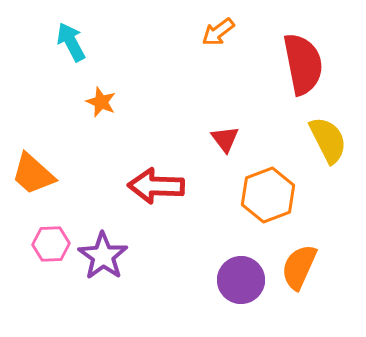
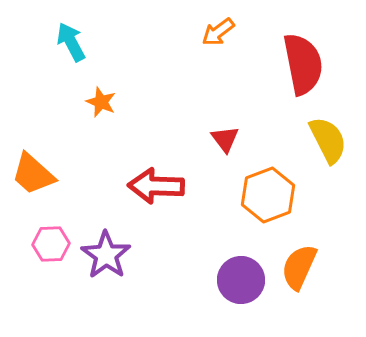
purple star: moved 3 px right, 1 px up
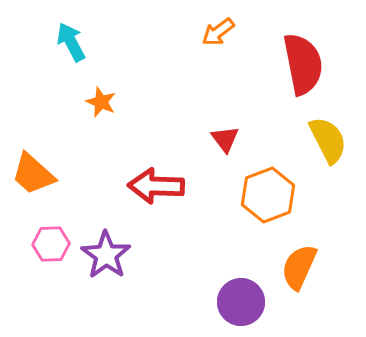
purple circle: moved 22 px down
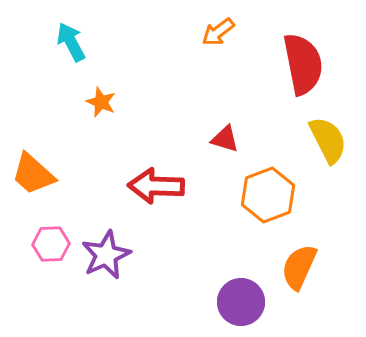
red triangle: rotated 36 degrees counterclockwise
purple star: rotated 12 degrees clockwise
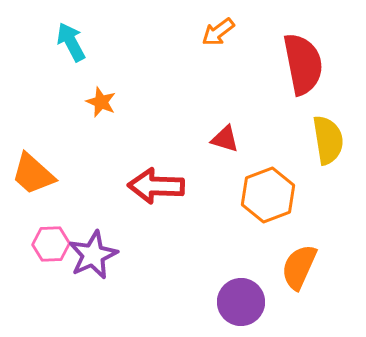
yellow semicircle: rotated 18 degrees clockwise
purple star: moved 13 px left
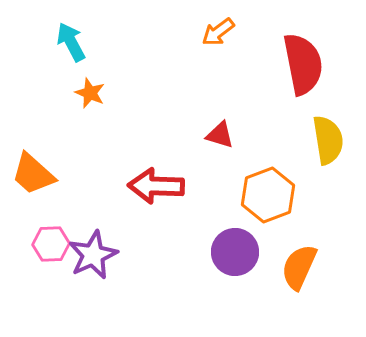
orange star: moved 11 px left, 9 px up
red triangle: moved 5 px left, 4 px up
purple circle: moved 6 px left, 50 px up
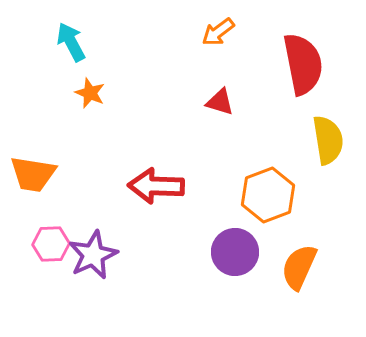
red triangle: moved 33 px up
orange trapezoid: rotated 33 degrees counterclockwise
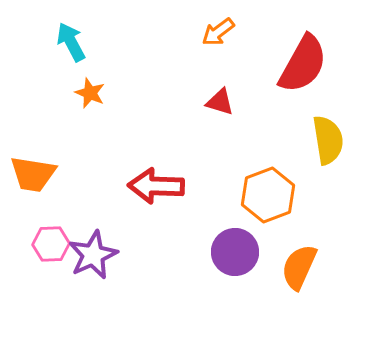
red semicircle: rotated 40 degrees clockwise
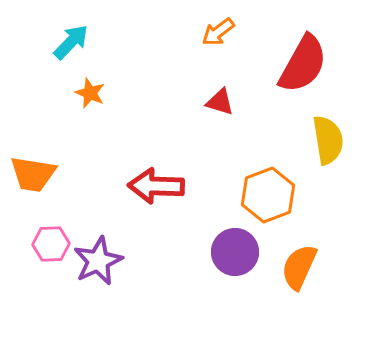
cyan arrow: rotated 72 degrees clockwise
purple star: moved 5 px right, 6 px down
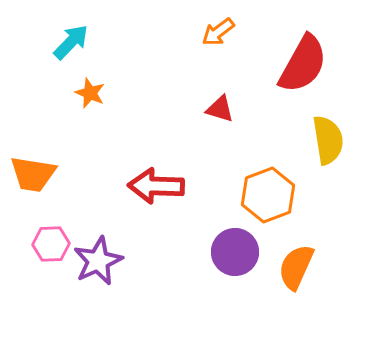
red triangle: moved 7 px down
orange semicircle: moved 3 px left
